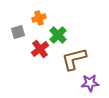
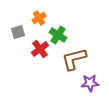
orange cross: rotated 16 degrees counterclockwise
green cross: rotated 12 degrees counterclockwise
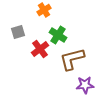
orange cross: moved 5 px right, 8 px up
brown L-shape: moved 2 px left
purple star: moved 5 px left, 2 px down
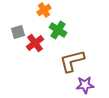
green cross: moved 5 px up
red cross: moved 5 px left, 6 px up
brown L-shape: moved 2 px down
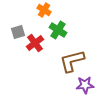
orange cross: rotated 24 degrees counterclockwise
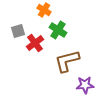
gray square: moved 1 px up
brown L-shape: moved 5 px left
